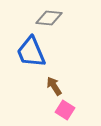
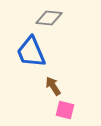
brown arrow: moved 1 px left
pink square: rotated 18 degrees counterclockwise
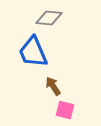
blue trapezoid: moved 2 px right
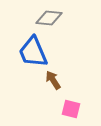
brown arrow: moved 6 px up
pink square: moved 6 px right, 1 px up
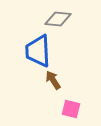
gray diamond: moved 9 px right, 1 px down
blue trapezoid: moved 5 px right, 1 px up; rotated 20 degrees clockwise
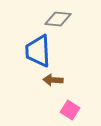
brown arrow: rotated 54 degrees counterclockwise
pink square: moved 1 px left, 1 px down; rotated 18 degrees clockwise
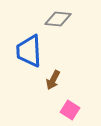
blue trapezoid: moved 9 px left
brown arrow: rotated 66 degrees counterclockwise
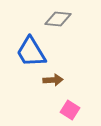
blue trapezoid: moved 2 px right, 1 px down; rotated 28 degrees counterclockwise
brown arrow: rotated 120 degrees counterclockwise
